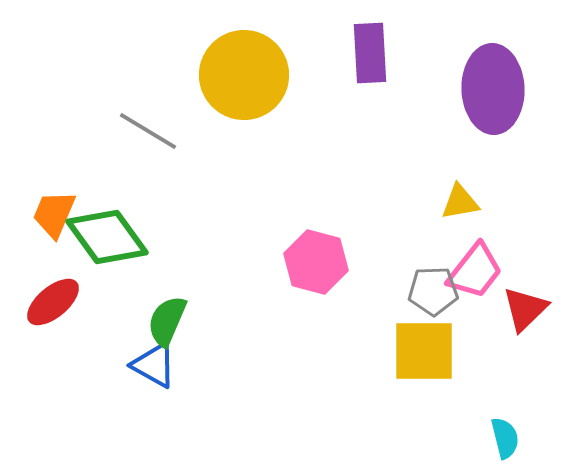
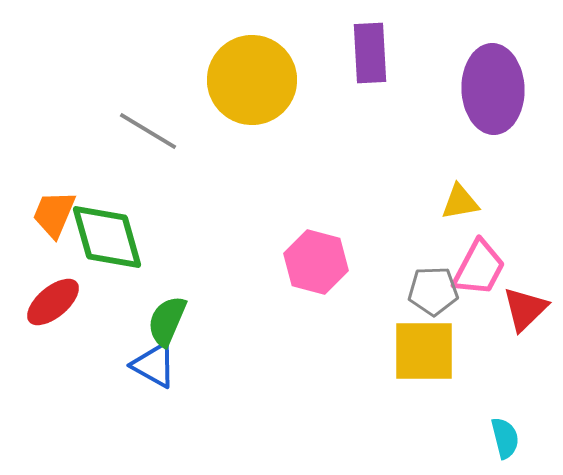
yellow circle: moved 8 px right, 5 px down
green diamond: rotated 20 degrees clockwise
pink trapezoid: moved 4 px right, 3 px up; rotated 10 degrees counterclockwise
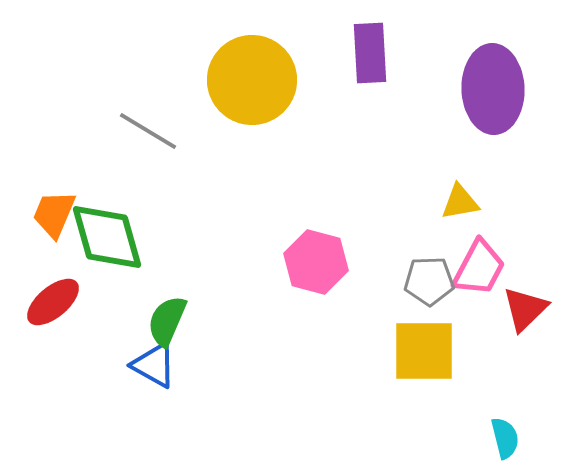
gray pentagon: moved 4 px left, 10 px up
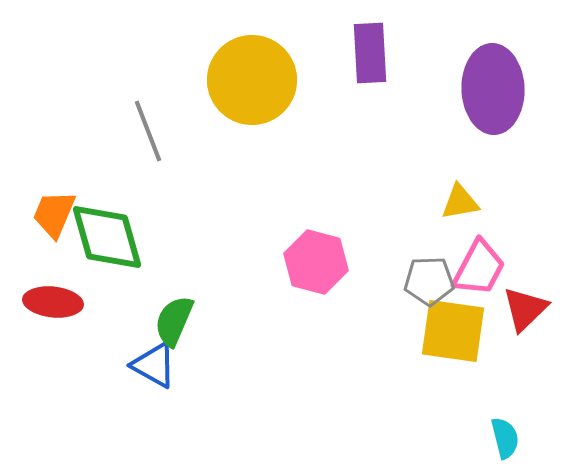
gray line: rotated 38 degrees clockwise
red ellipse: rotated 46 degrees clockwise
green semicircle: moved 7 px right
yellow square: moved 29 px right, 20 px up; rotated 8 degrees clockwise
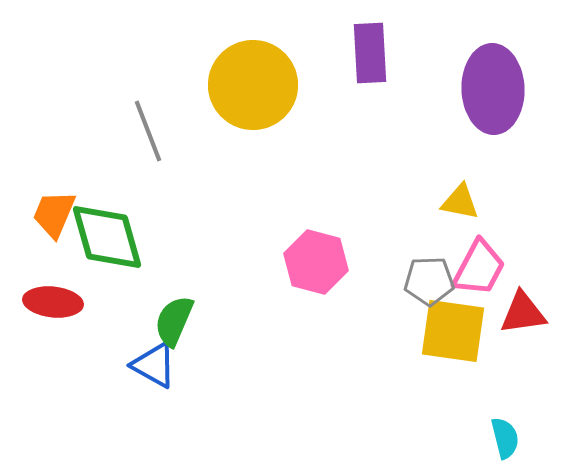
yellow circle: moved 1 px right, 5 px down
yellow triangle: rotated 21 degrees clockwise
red triangle: moved 2 px left, 4 px down; rotated 36 degrees clockwise
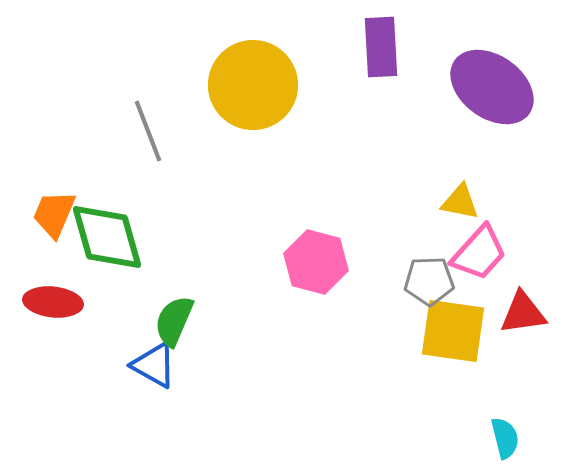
purple rectangle: moved 11 px right, 6 px up
purple ellipse: moved 1 px left, 2 px up; rotated 52 degrees counterclockwise
pink trapezoid: moved 15 px up; rotated 14 degrees clockwise
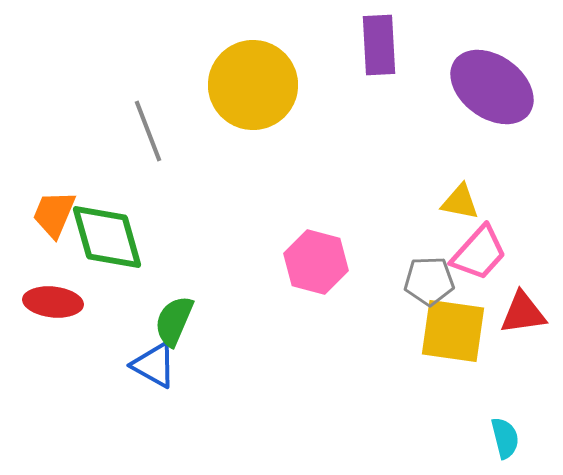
purple rectangle: moved 2 px left, 2 px up
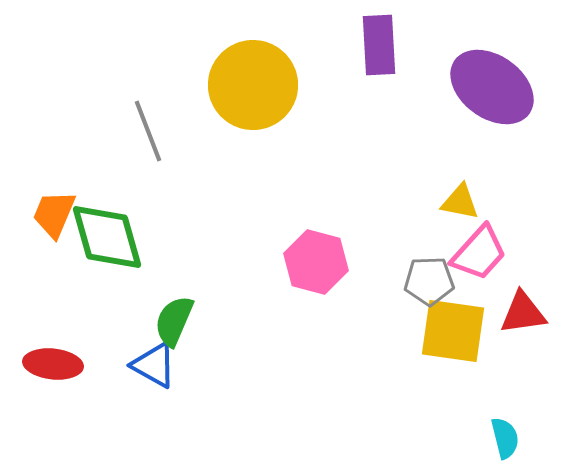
red ellipse: moved 62 px down
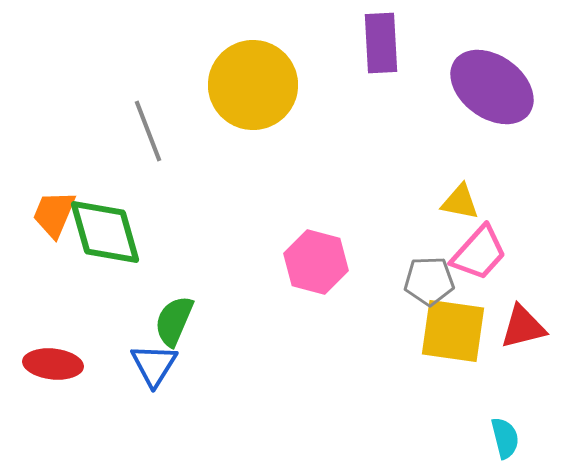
purple rectangle: moved 2 px right, 2 px up
green diamond: moved 2 px left, 5 px up
red triangle: moved 14 px down; rotated 6 degrees counterclockwise
blue triangle: rotated 33 degrees clockwise
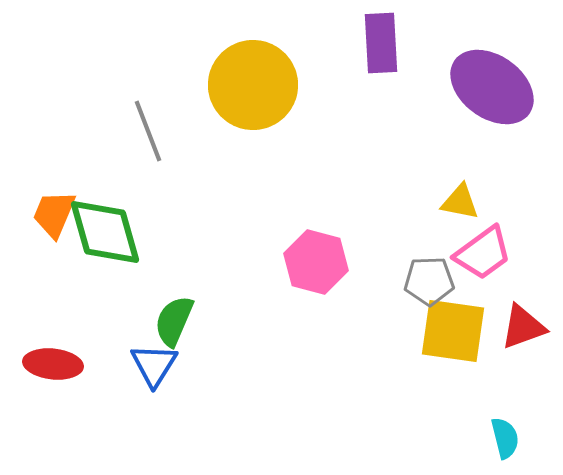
pink trapezoid: moved 4 px right; rotated 12 degrees clockwise
red triangle: rotated 6 degrees counterclockwise
